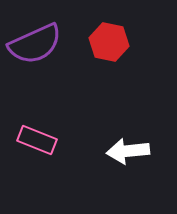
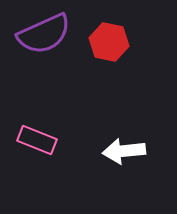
purple semicircle: moved 9 px right, 10 px up
white arrow: moved 4 px left
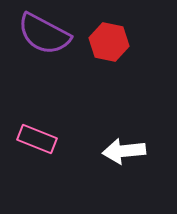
purple semicircle: rotated 52 degrees clockwise
pink rectangle: moved 1 px up
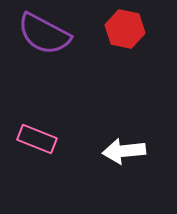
red hexagon: moved 16 px right, 13 px up
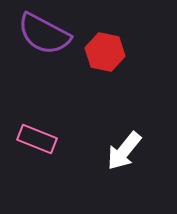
red hexagon: moved 20 px left, 23 px down
white arrow: rotated 45 degrees counterclockwise
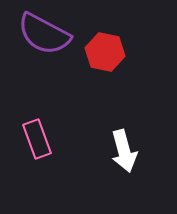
pink rectangle: rotated 48 degrees clockwise
white arrow: rotated 54 degrees counterclockwise
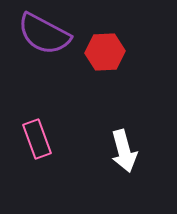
red hexagon: rotated 15 degrees counterclockwise
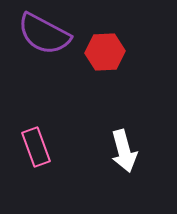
pink rectangle: moved 1 px left, 8 px down
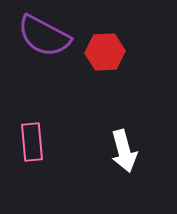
purple semicircle: moved 2 px down
pink rectangle: moved 4 px left, 5 px up; rotated 15 degrees clockwise
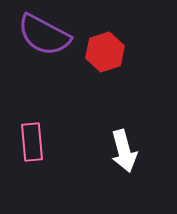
purple semicircle: moved 1 px up
red hexagon: rotated 15 degrees counterclockwise
